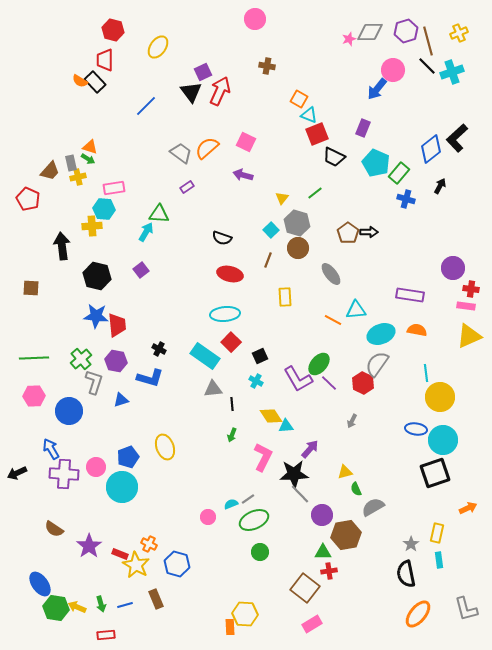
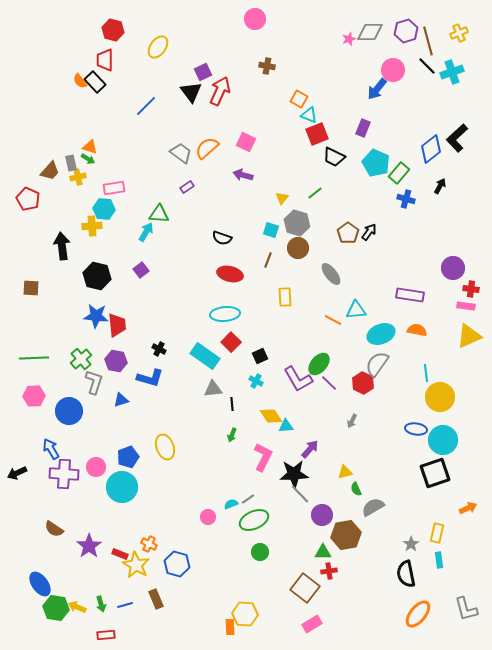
orange semicircle at (80, 81): rotated 21 degrees clockwise
cyan square at (271, 230): rotated 28 degrees counterclockwise
black arrow at (369, 232): rotated 54 degrees counterclockwise
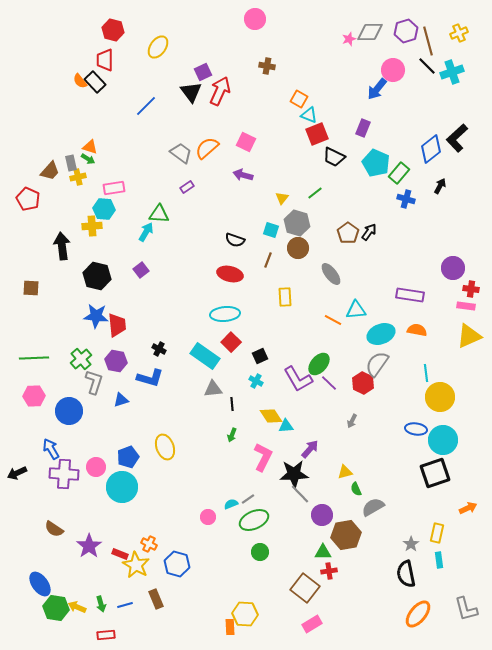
black semicircle at (222, 238): moved 13 px right, 2 px down
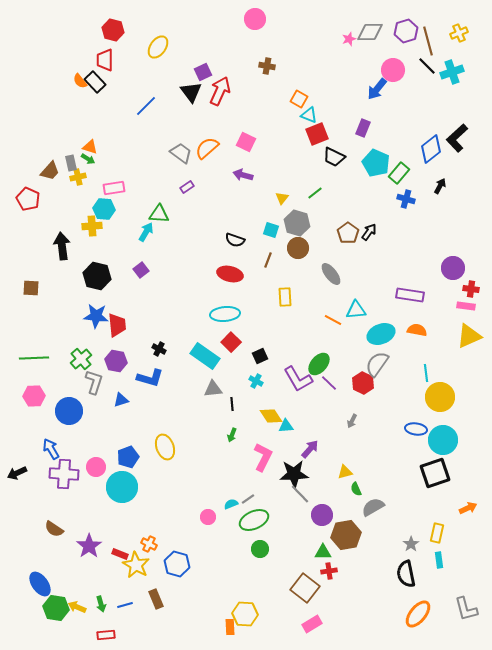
green circle at (260, 552): moved 3 px up
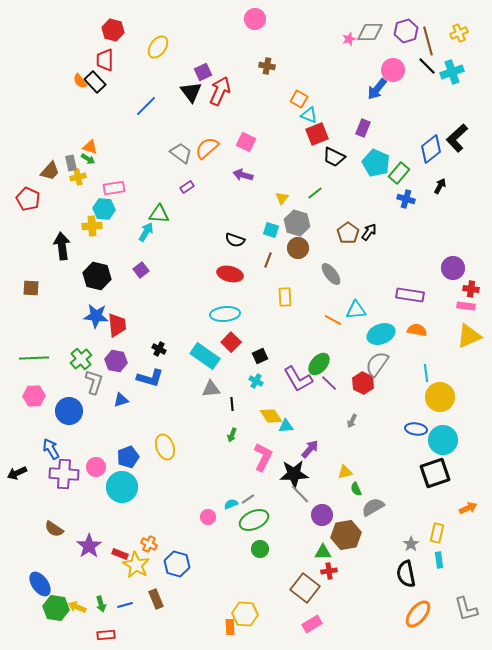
gray triangle at (213, 389): moved 2 px left
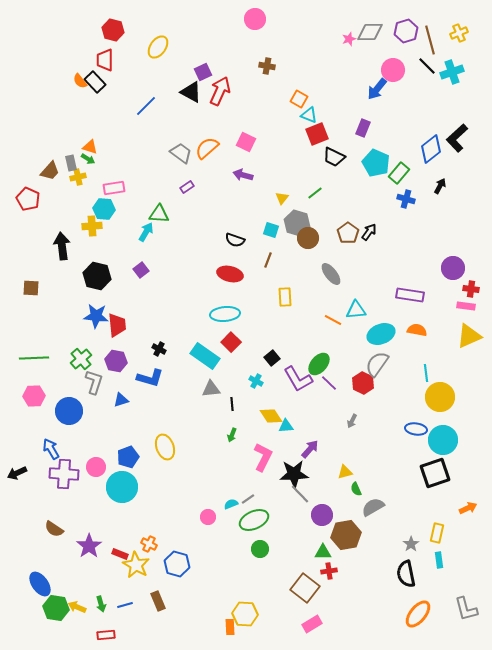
brown line at (428, 41): moved 2 px right, 1 px up
black triangle at (191, 92): rotated 25 degrees counterclockwise
brown circle at (298, 248): moved 10 px right, 10 px up
black square at (260, 356): moved 12 px right, 2 px down; rotated 14 degrees counterclockwise
brown rectangle at (156, 599): moved 2 px right, 2 px down
